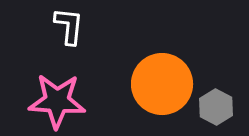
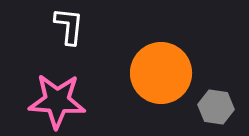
orange circle: moved 1 px left, 11 px up
gray hexagon: rotated 20 degrees counterclockwise
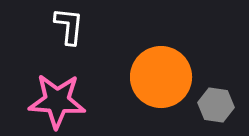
orange circle: moved 4 px down
gray hexagon: moved 2 px up
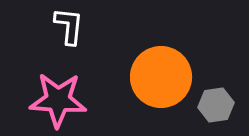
pink star: moved 1 px right, 1 px up
gray hexagon: rotated 16 degrees counterclockwise
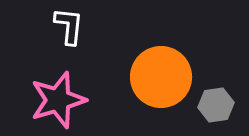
pink star: rotated 20 degrees counterclockwise
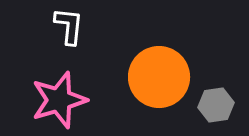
orange circle: moved 2 px left
pink star: moved 1 px right
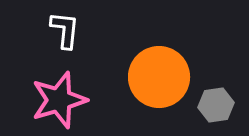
white L-shape: moved 4 px left, 4 px down
